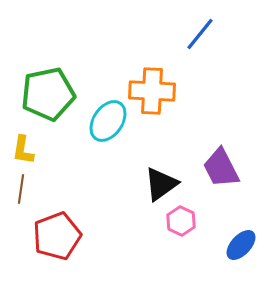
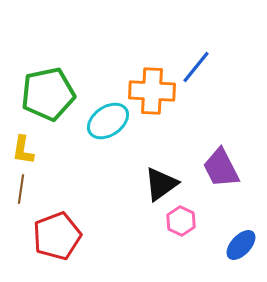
blue line: moved 4 px left, 33 px down
cyan ellipse: rotated 21 degrees clockwise
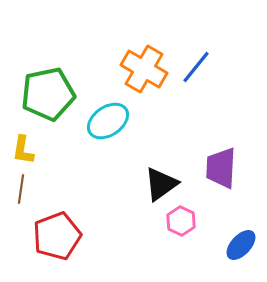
orange cross: moved 8 px left, 22 px up; rotated 27 degrees clockwise
purple trapezoid: rotated 30 degrees clockwise
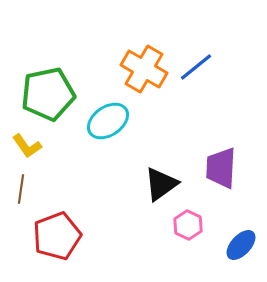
blue line: rotated 12 degrees clockwise
yellow L-shape: moved 4 px right, 4 px up; rotated 44 degrees counterclockwise
pink hexagon: moved 7 px right, 4 px down
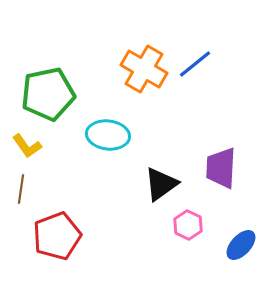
blue line: moved 1 px left, 3 px up
cyan ellipse: moved 14 px down; rotated 42 degrees clockwise
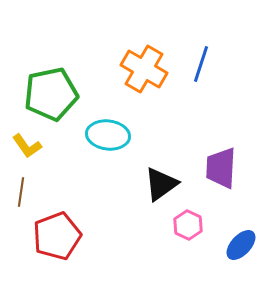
blue line: moved 6 px right; rotated 33 degrees counterclockwise
green pentagon: moved 3 px right
brown line: moved 3 px down
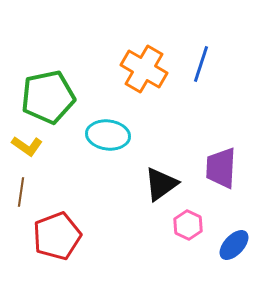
green pentagon: moved 3 px left, 3 px down
yellow L-shape: rotated 20 degrees counterclockwise
blue ellipse: moved 7 px left
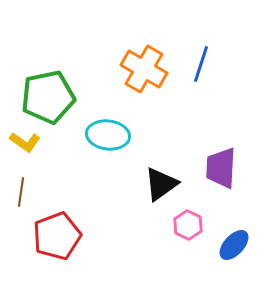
yellow L-shape: moved 2 px left, 4 px up
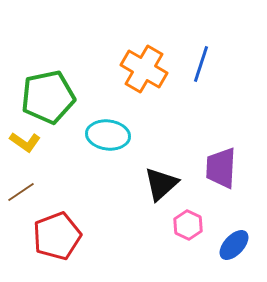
black triangle: rotated 6 degrees counterclockwise
brown line: rotated 48 degrees clockwise
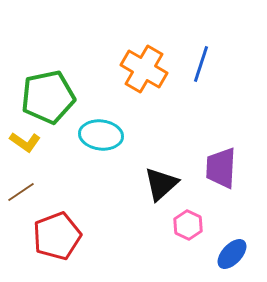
cyan ellipse: moved 7 px left
blue ellipse: moved 2 px left, 9 px down
